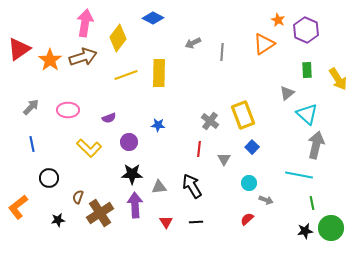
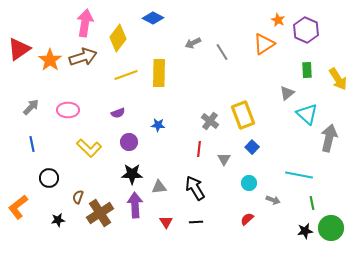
gray line at (222, 52): rotated 36 degrees counterclockwise
purple semicircle at (109, 118): moved 9 px right, 5 px up
gray arrow at (316, 145): moved 13 px right, 7 px up
black arrow at (192, 186): moved 3 px right, 2 px down
gray arrow at (266, 200): moved 7 px right
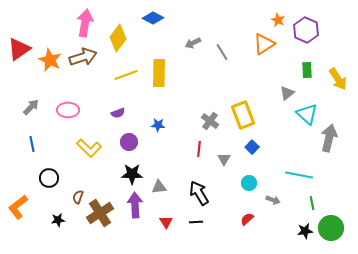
orange star at (50, 60): rotated 10 degrees counterclockwise
black arrow at (195, 188): moved 4 px right, 5 px down
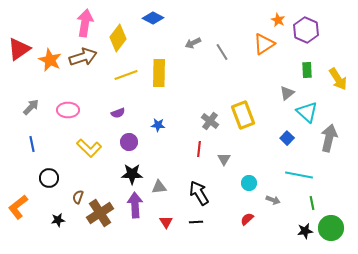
cyan triangle at (307, 114): moved 2 px up
blue square at (252, 147): moved 35 px right, 9 px up
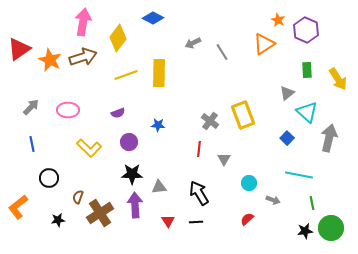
pink arrow at (85, 23): moved 2 px left, 1 px up
red triangle at (166, 222): moved 2 px right, 1 px up
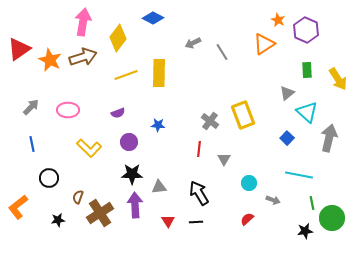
green circle at (331, 228): moved 1 px right, 10 px up
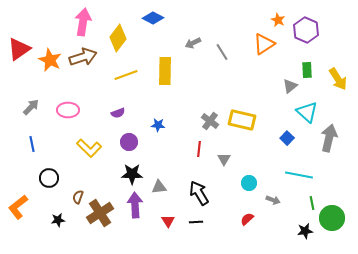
yellow rectangle at (159, 73): moved 6 px right, 2 px up
gray triangle at (287, 93): moved 3 px right, 7 px up
yellow rectangle at (243, 115): moved 1 px left, 5 px down; rotated 56 degrees counterclockwise
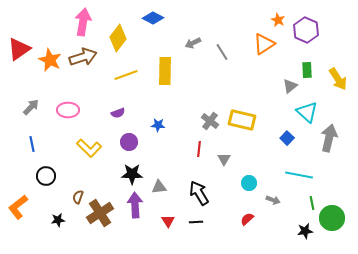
black circle at (49, 178): moved 3 px left, 2 px up
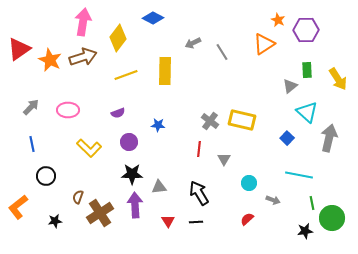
purple hexagon at (306, 30): rotated 25 degrees counterclockwise
black star at (58, 220): moved 3 px left, 1 px down
